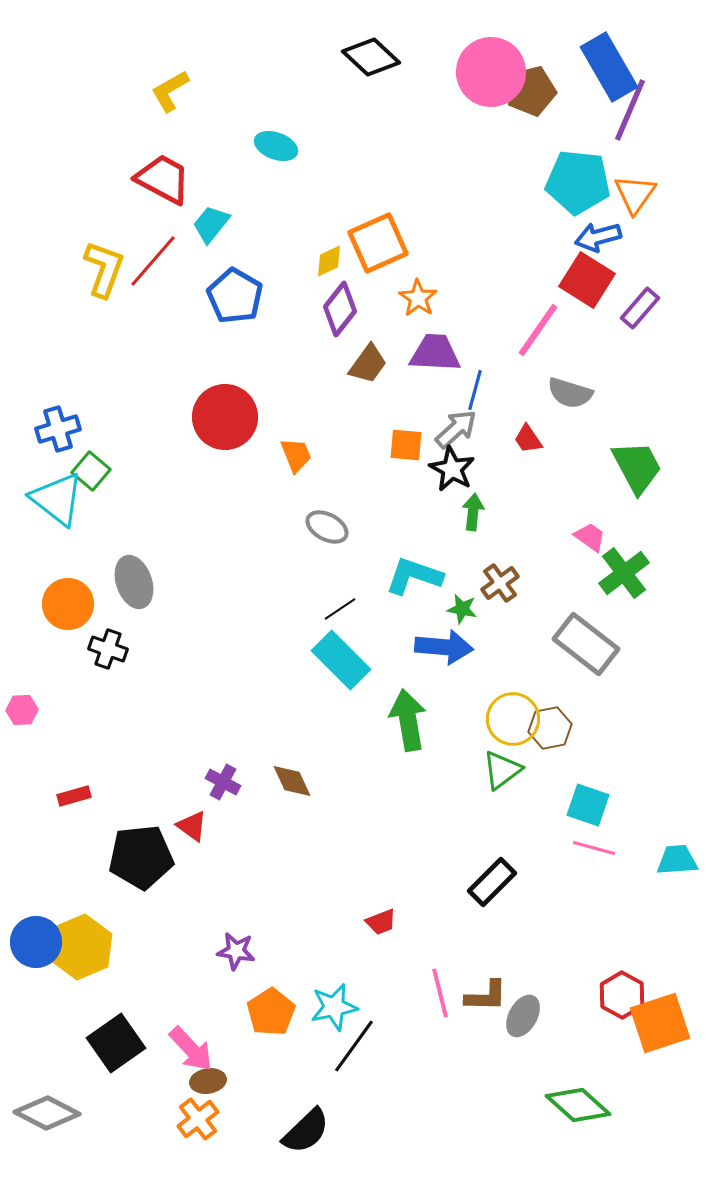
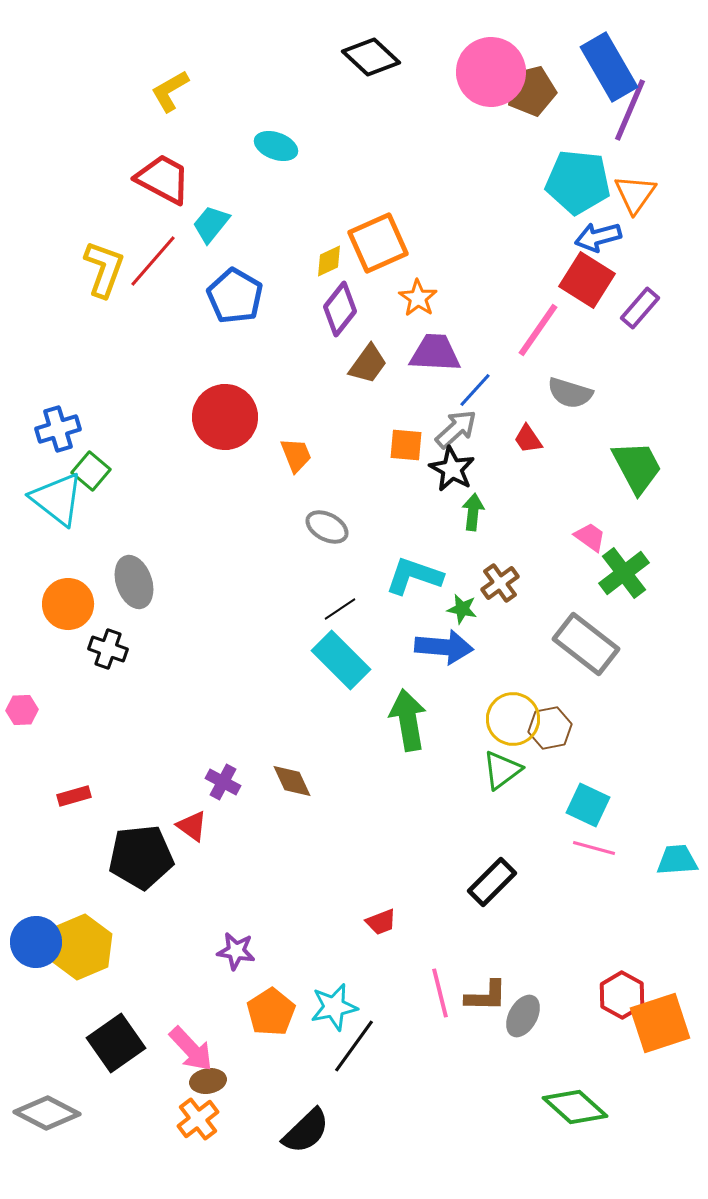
blue line at (475, 390): rotated 27 degrees clockwise
cyan square at (588, 805): rotated 6 degrees clockwise
green diamond at (578, 1105): moved 3 px left, 2 px down
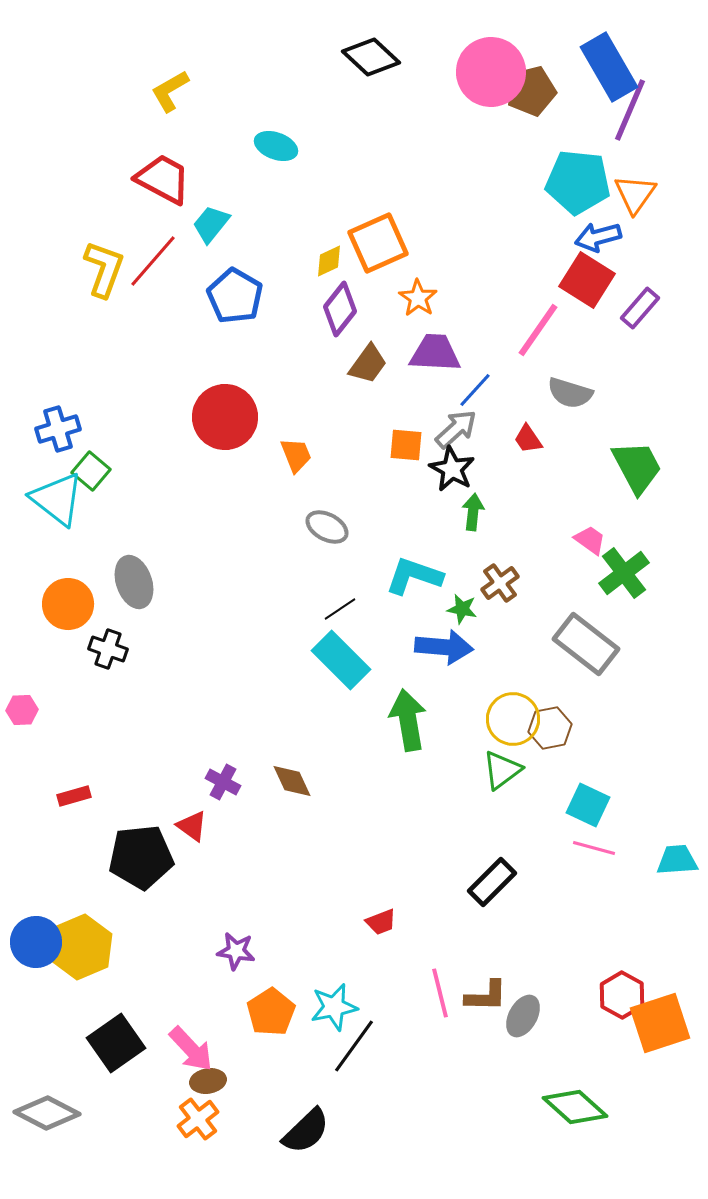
pink trapezoid at (590, 537): moved 3 px down
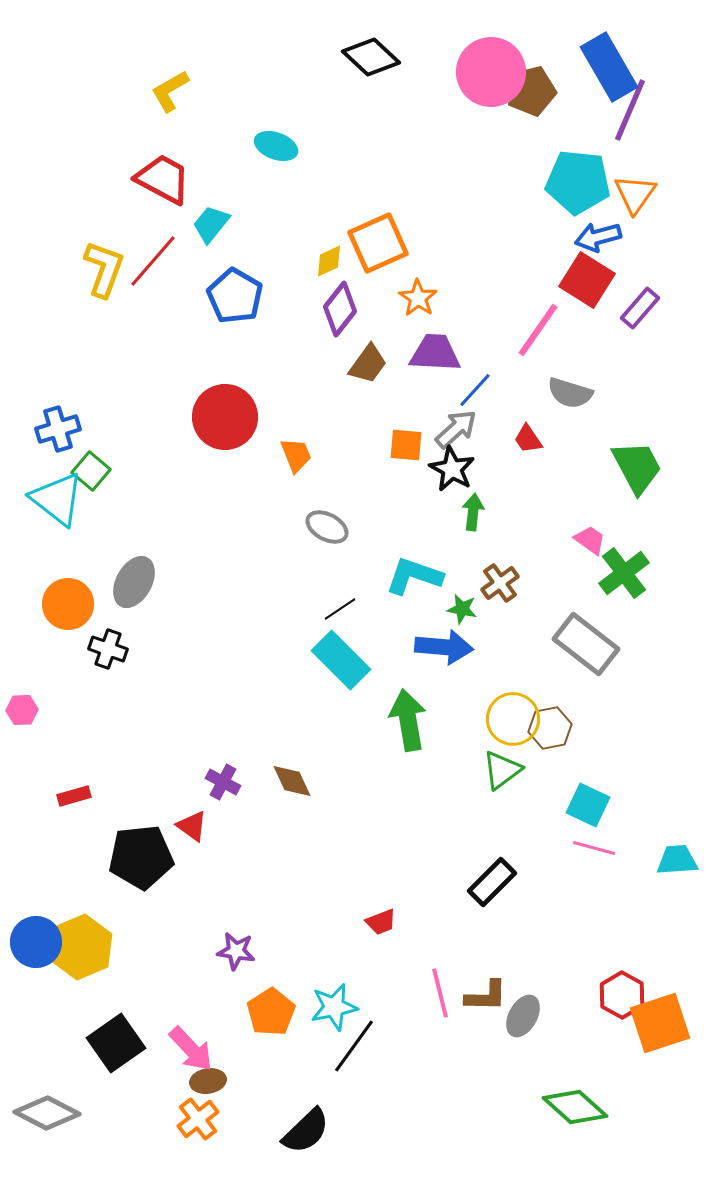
gray ellipse at (134, 582): rotated 48 degrees clockwise
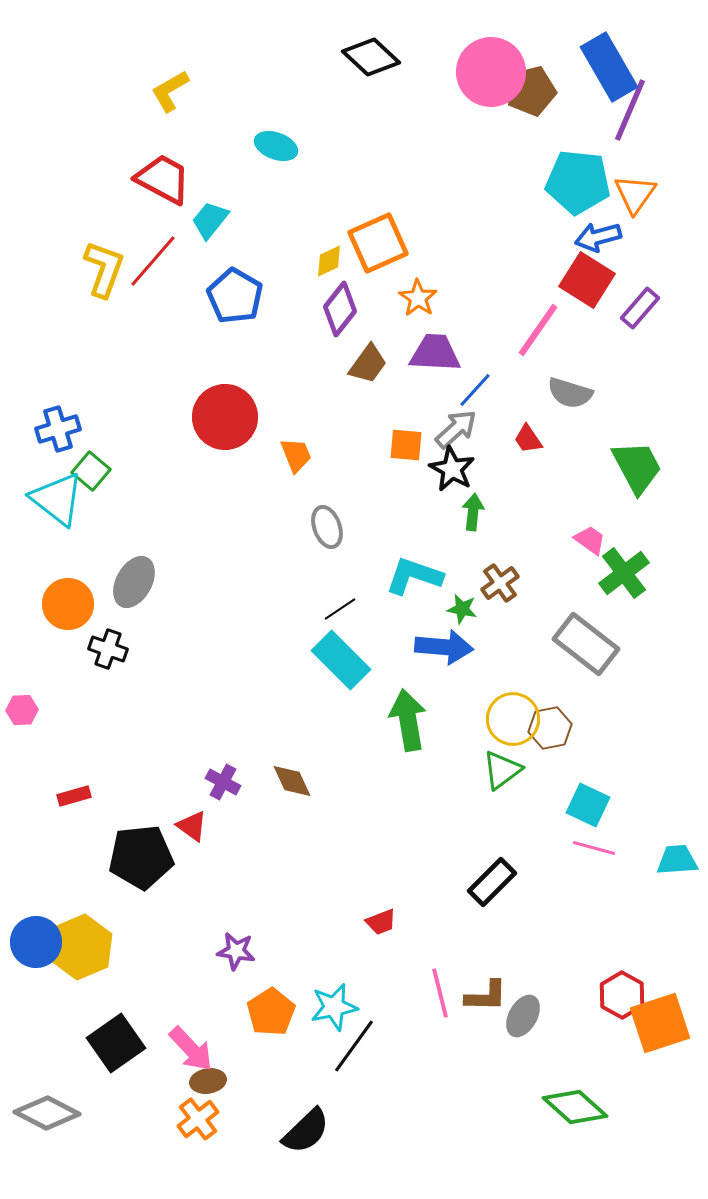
cyan trapezoid at (211, 224): moved 1 px left, 4 px up
gray ellipse at (327, 527): rotated 42 degrees clockwise
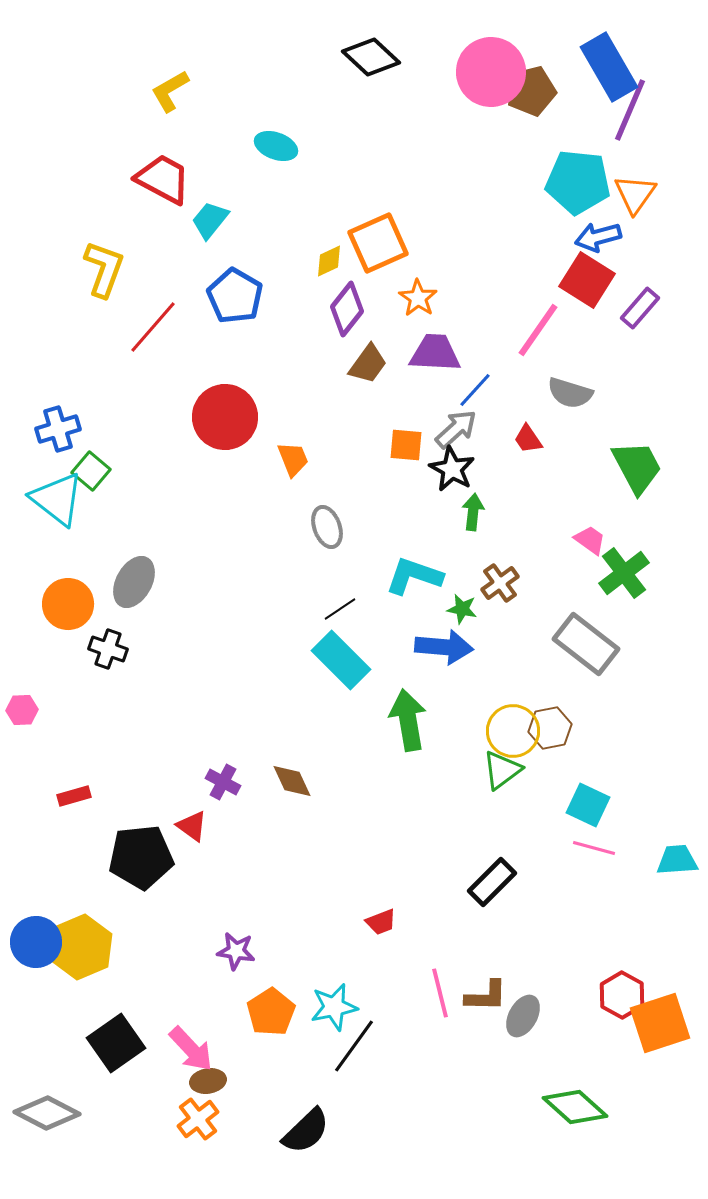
red line at (153, 261): moved 66 px down
purple diamond at (340, 309): moved 7 px right
orange trapezoid at (296, 455): moved 3 px left, 4 px down
yellow circle at (513, 719): moved 12 px down
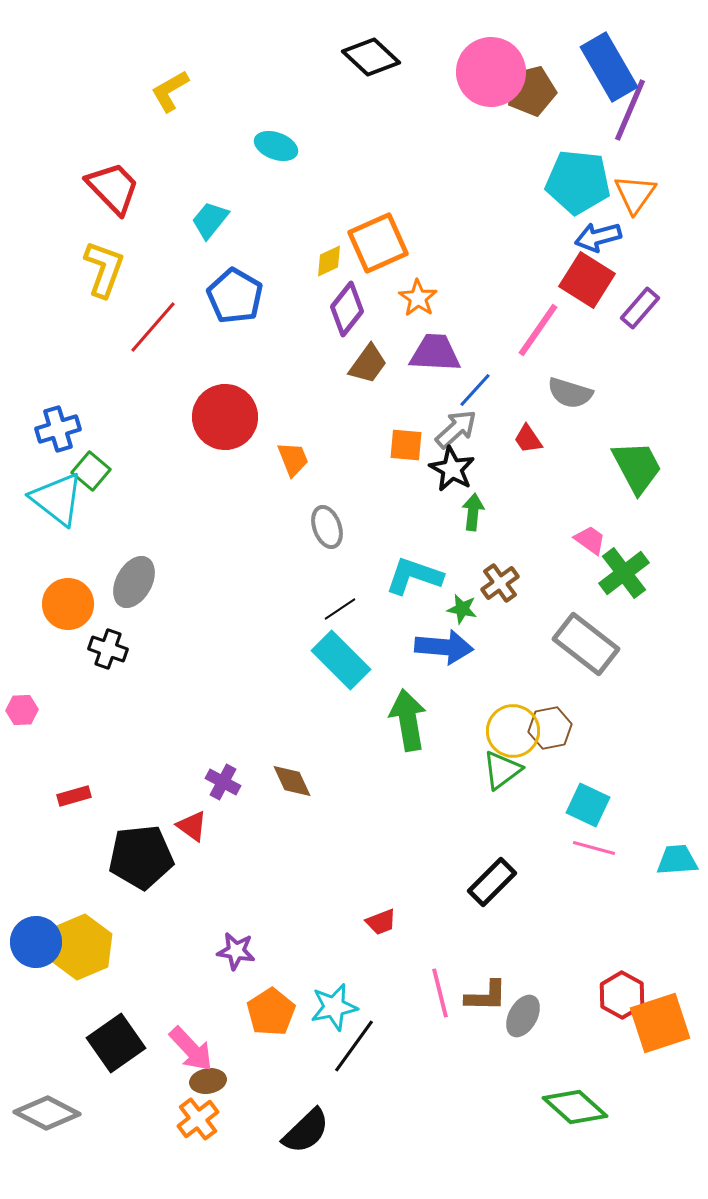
red trapezoid at (163, 179): moved 50 px left, 9 px down; rotated 18 degrees clockwise
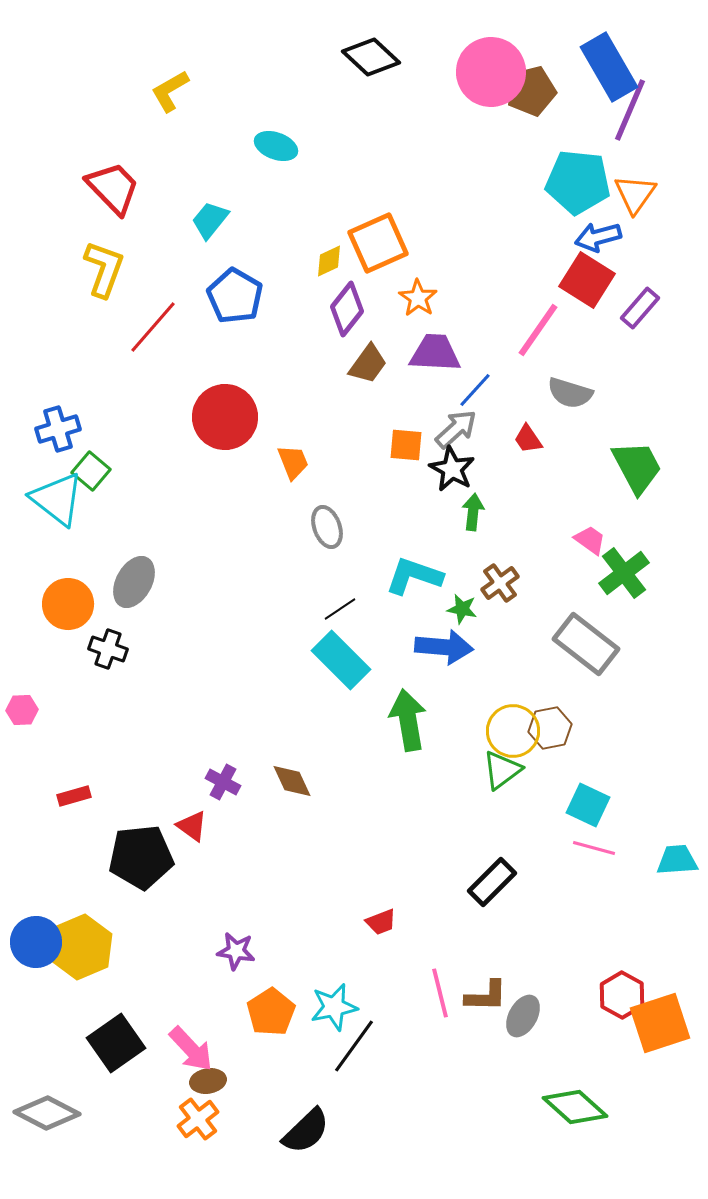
orange trapezoid at (293, 459): moved 3 px down
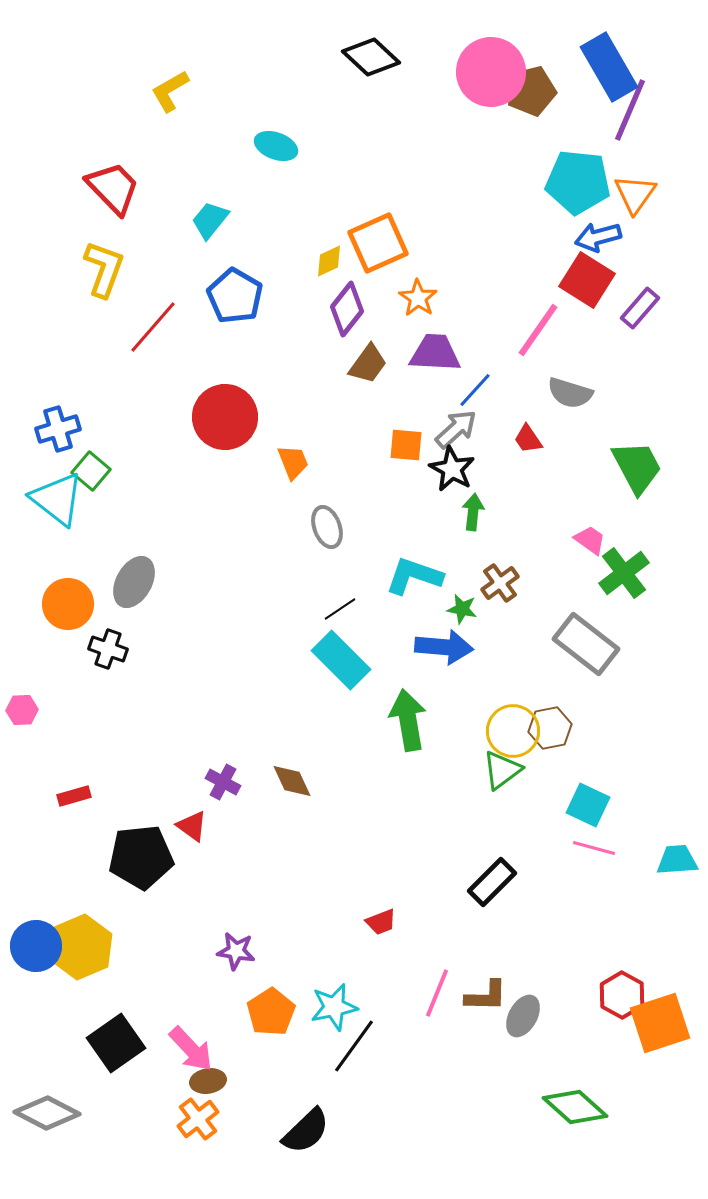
blue circle at (36, 942): moved 4 px down
pink line at (440, 993): moved 3 px left; rotated 36 degrees clockwise
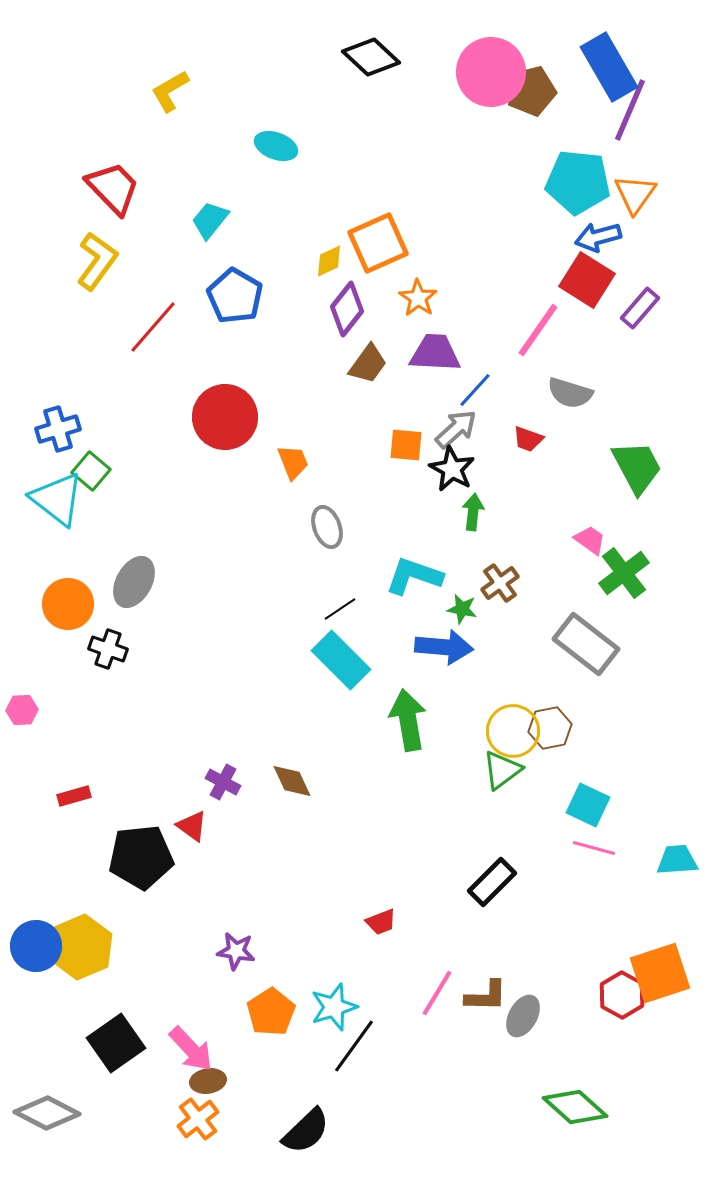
yellow L-shape at (104, 269): moved 7 px left, 8 px up; rotated 16 degrees clockwise
red trapezoid at (528, 439): rotated 36 degrees counterclockwise
pink line at (437, 993): rotated 9 degrees clockwise
cyan star at (334, 1007): rotated 6 degrees counterclockwise
orange square at (660, 1023): moved 50 px up
